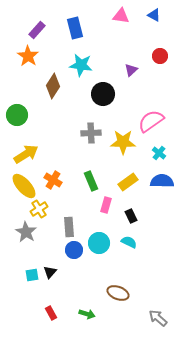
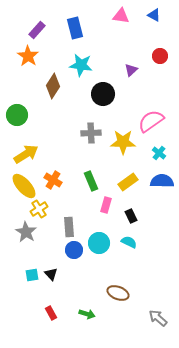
black triangle: moved 1 px right, 2 px down; rotated 24 degrees counterclockwise
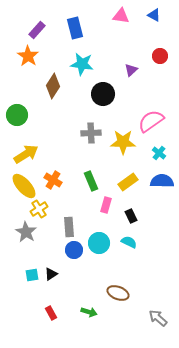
cyan star: moved 1 px right, 1 px up
black triangle: rotated 40 degrees clockwise
green arrow: moved 2 px right, 2 px up
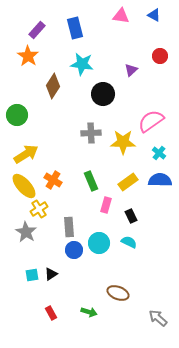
blue semicircle: moved 2 px left, 1 px up
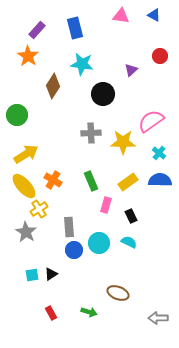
gray arrow: rotated 42 degrees counterclockwise
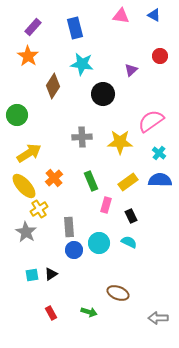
purple rectangle: moved 4 px left, 3 px up
gray cross: moved 9 px left, 4 px down
yellow star: moved 3 px left
yellow arrow: moved 3 px right, 1 px up
orange cross: moved 1 px right, 2 px up; rotated 18 degrees clockwise
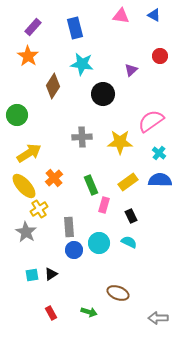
green rectangle: moved 4 px down
pink rectangle: moved 2 px left
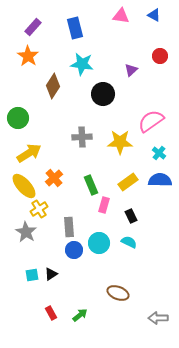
green circle: moved 1 px right, 3 px down
green arrow: moved 9 px left, 3 px down; rotated 56 degrees counterclockwise
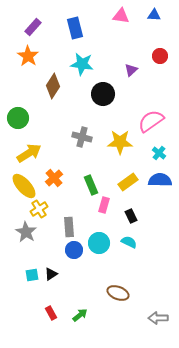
blue triangle: rotated 24 degrees counterclockwise
gray cross: rotated 18 degrees clockwise
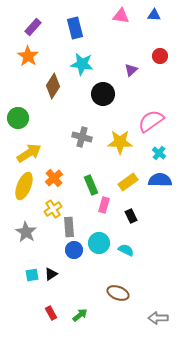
yellow ellipse: rotated 64 degrees clockwise
yellow cross: moved 14 px right
cyan semicircle: moved 3 px left, 8 px down
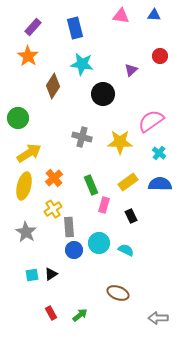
blue semicircle: moved 4 px down
yellow ellipse: rotated 8 degrees counterclockwise
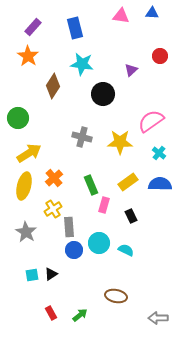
blue triangle: moved 2 px left, 2 px up
brown ellipse: moved 2 px left, 3 px down; rotated 10 degrees counterclockwise
